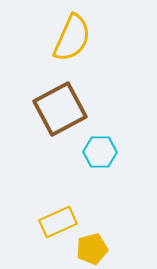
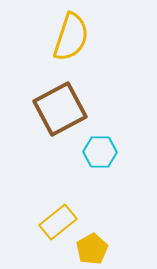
yellow semicircle: moved 1 px left, 1 px up; rotated 6 degrees counterclockwise
yellow rectangle: rotated 15 degrees counterclockwise
yellow pentagon: rotated 16 degrees counterclockwise
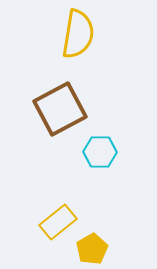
yellow semicircle: moved 7 px right, 3 px up; rotated 9 degrees counterclockwise
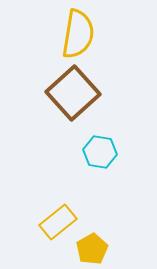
brown square: moved 13 px right, 16 px up; rotated 14 degrees counterclockwise
cyan hexagon: rotated 8 degrees clockwise
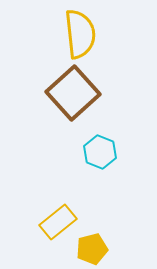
yellow semicircle: moved 2 px right; rotated 15 degrees counterclockwise
cyan hexagon: rotated 12 degrees clockwise
yellow pentagon: rotated 16 degrees clockwise
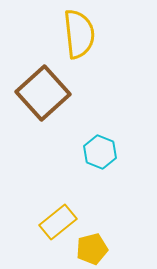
yellow semicircle: moved 1 px left
brown square: moved 30 px left
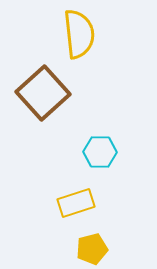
cyan hexagon: rotated 20 degrees counterclockwise
yellow rectangle: moved 18 px right, 19 px up; rotated 21 degrees clockwise
